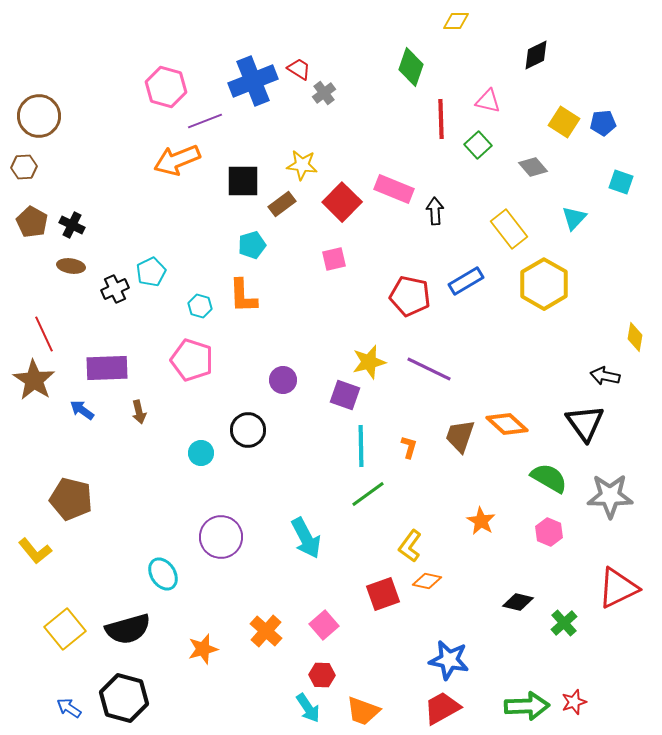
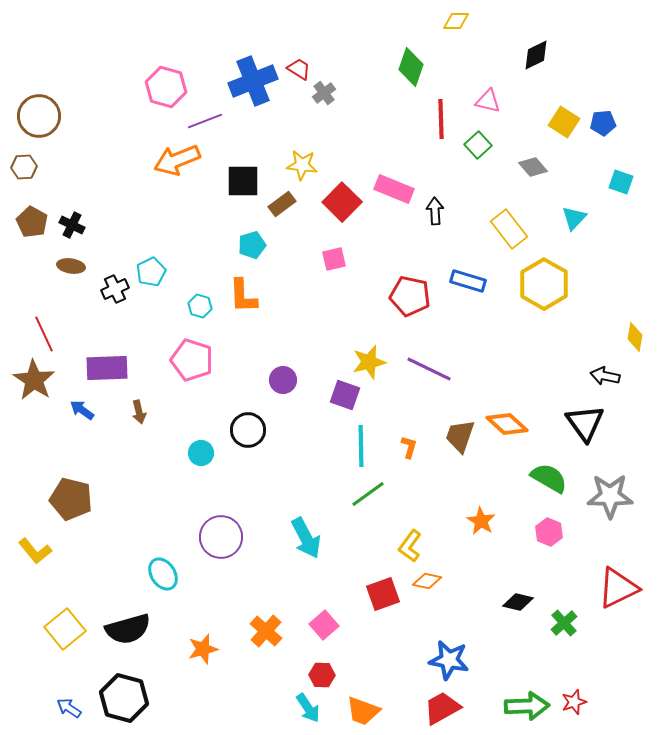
blue rectangle at (466, 281): moved 2 px right; rotated 48 degrees clockwise
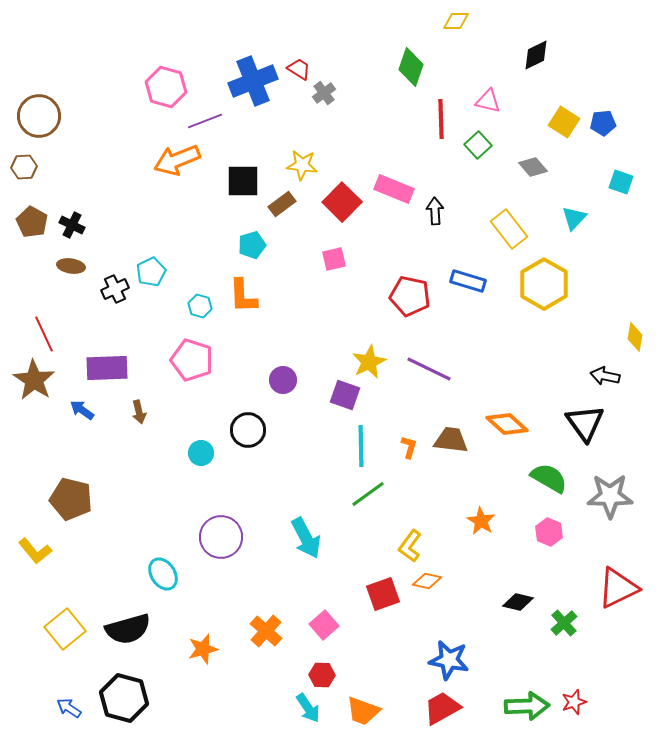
yellow star at (369, 362): rotated 12 degrees counterclockwise
brown trapezoid at (460, 436): moved 9 px left, 4 px down; rotated 78 degrees clockwise
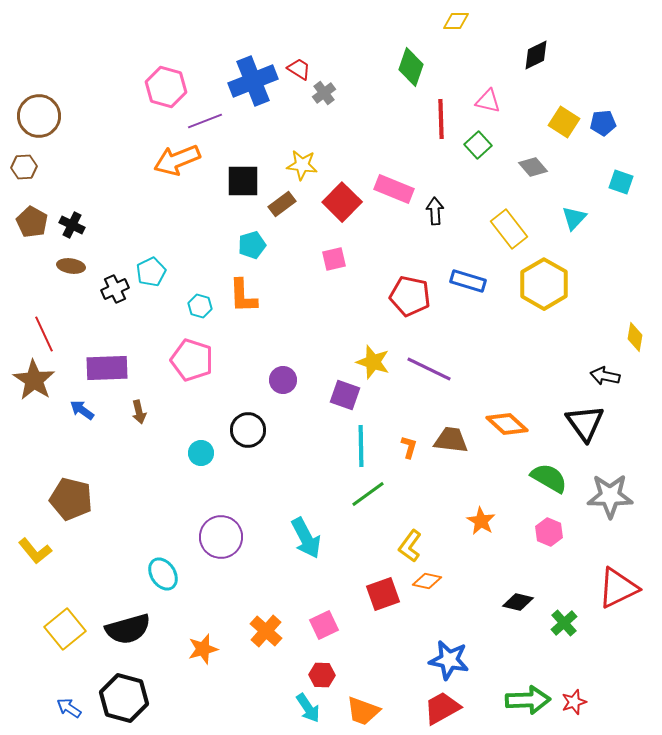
yellow star at (369, 362): moved 4 px right; rotated 28 degrees counterclockwise
pink square at (324, 625): rotated 16 degrees clockwise
green arrow at (527, 706): moved 1 px right, 6 px up
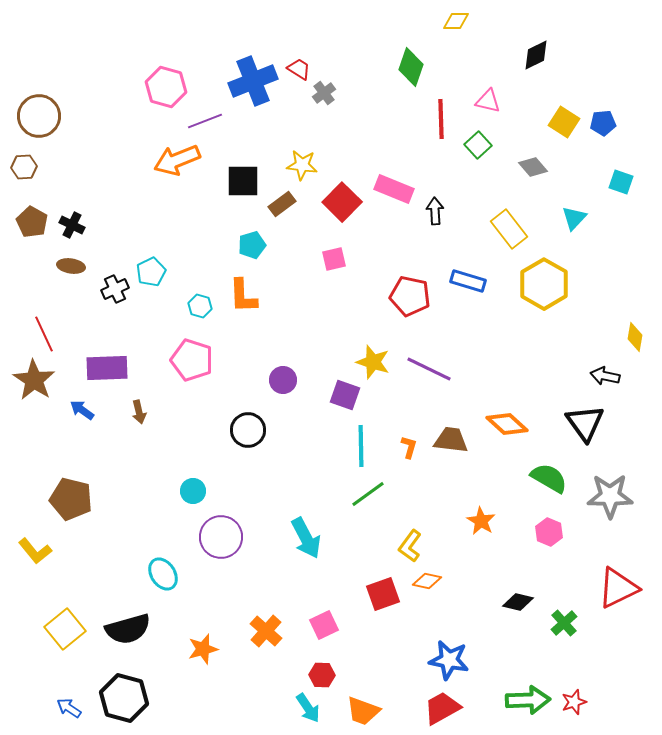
cyan circle at (201, 453): moved 8 px left, 38 px down
